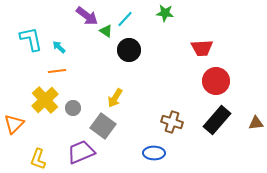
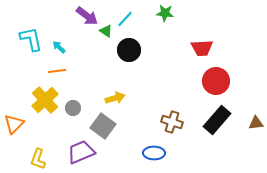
yellow arrow: rotated 138 degrees counterclockwise
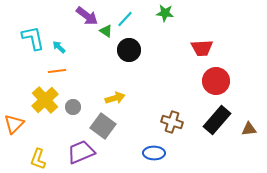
cyan L-shape: moved 2 px right, 1 px up
gray circle: moved 1 px up
brown triangle: moved 7 px left, 6 px down
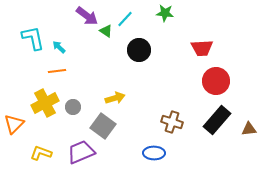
black circle: moved 10 px right
yellow cross: moved 3 px down; rotated 16 degrees clockwise
yellow L-shape: moved 3 px right, 6 px up; rotated 90 degrees clockwise
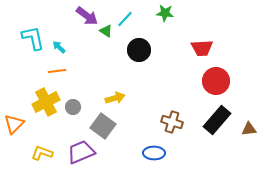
yellow cross: moved 1 px right, 1 px up
yellow L-shape: moved 1 px right
